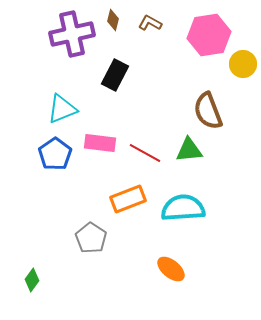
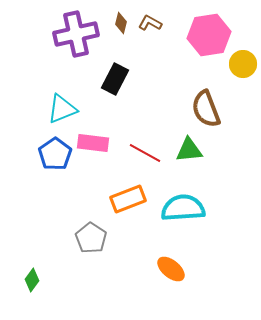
brown diamond: moved 8 px right, 3 px down
purple cross: moved 4 px right
black rectangle: moved 4 px down
brown semicircle: moved 2 px left, 2 px up
pink rectangle: moved 7 px left
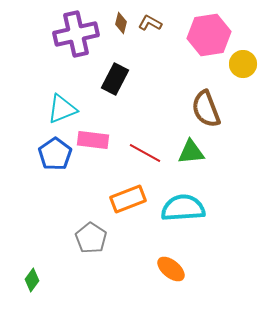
pink rectangle: moved 3 px up
green triangle: moved 2 px right, 2 px down
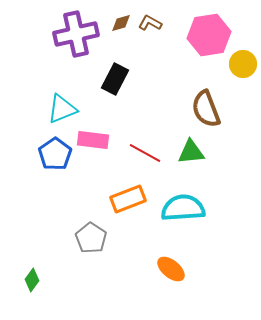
brown diamond: rotated 60 degrees clockwise
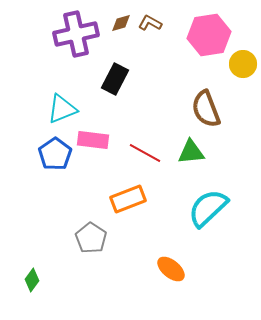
cyan semicircle: moved 25 px right; rotated 39 degrees counterclockwise
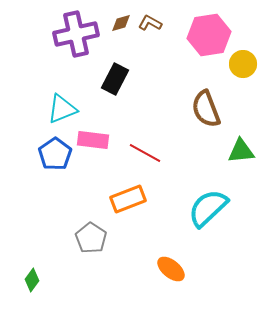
green triangle: moved 50 px right, 1 px up
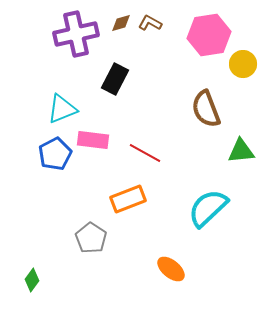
blue pentagon: rotated 8 degrees clockwise
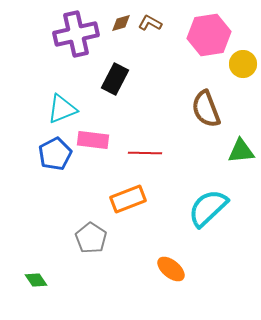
red line: rotated 28 degrees counterclockwise
green diamond: moved 4 px right; rotated 70 degrees counterclockwise
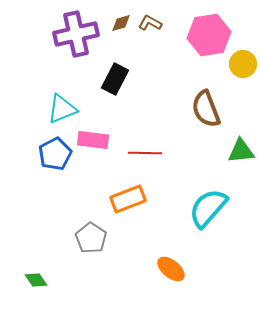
cyan semicircle: rotated 6 degrees counterclockwise
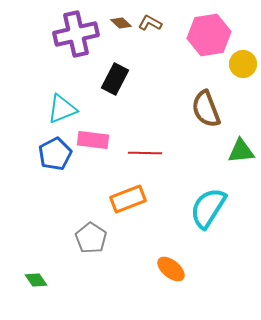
brown diamond: rotated 60 degrees clockwise
cyan semicircle: rotated 9 degrees counterclockwise
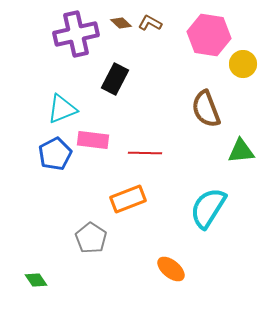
pink hexagon: rotated 18 degrees clockwise
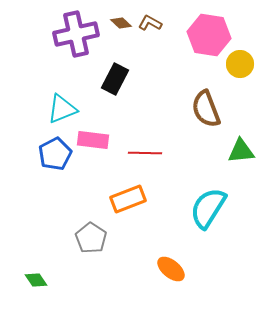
yellow circle: moved 3 px left
